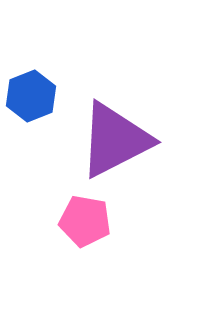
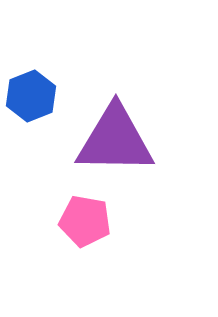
purple triangle: rotated 28 degrees clockwise
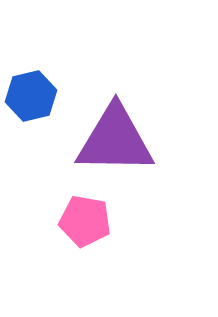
blue hexagon: rotated 9 degrees clockwise
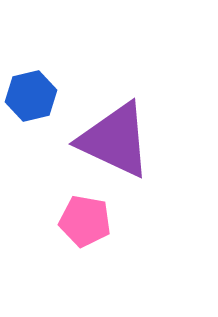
purple triangle: rotated 24 degrees clockwise
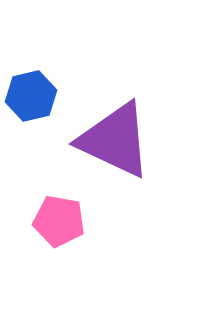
pink pentagon: moved 26 px left
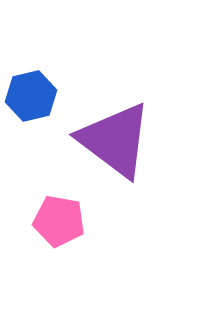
purple triangle: rotated 12 degrees clockwise
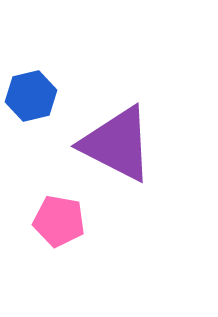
purple triangle: moved 2 px right, 4 px down; rotated 10 degrees counterclockwise
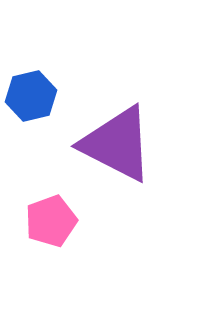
pink pentagon: moved 8 px left; rotated 30 degrees counterclockwise
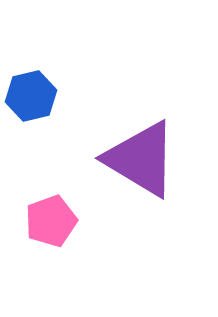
purple triangle: moved 24 px right, 15 px down; rotated 4 degrees clockwise
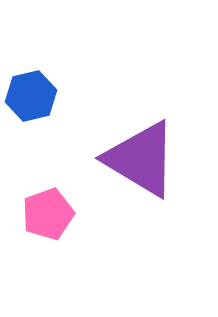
pink pentagon: moved 3 px left, 7 px up
